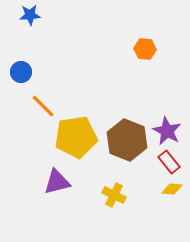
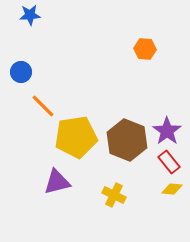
purple star: rotated 8 degrees clockwise
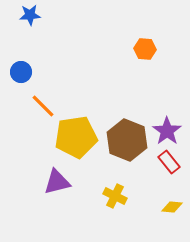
yellow diamond: moved 18 px down
yellow cross: moved 1 px right, 1 px down
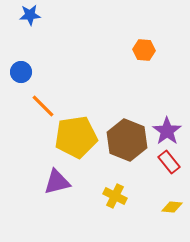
orange hexagon: moved 1 px left, 1 px down
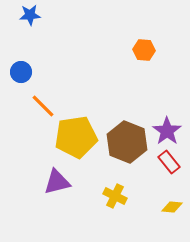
brown hexagon: moved 2 px down
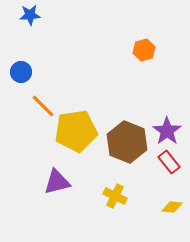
orange hexagon: rotated 20 degrees counterclockwise
yellow pentagon: moved 6 px up
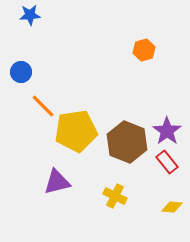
red rectangle: moved 2 px left
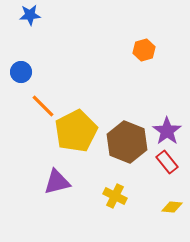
yellow pentagon: rotated 18 degrees counterclockwise
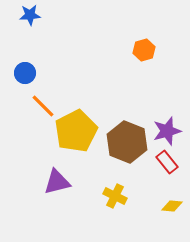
blue circle: moved 4 px right, 1 px down
purple star: rotated 20 degrees clockwise
yellow diamond: moved 1 px up
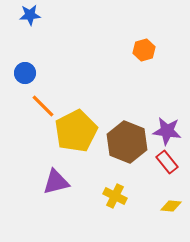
purple star: rotated 24 degrees clockwise
purple triangle: moved 1 px left
yellow diamond: moved 1 px left
